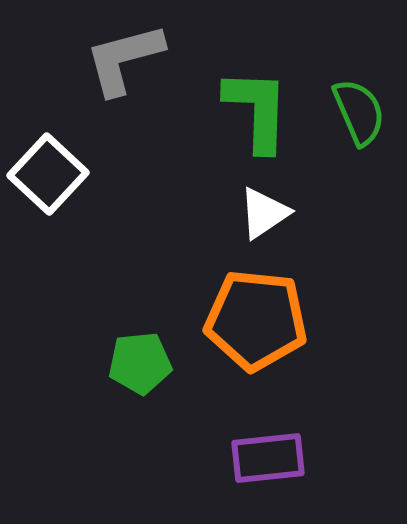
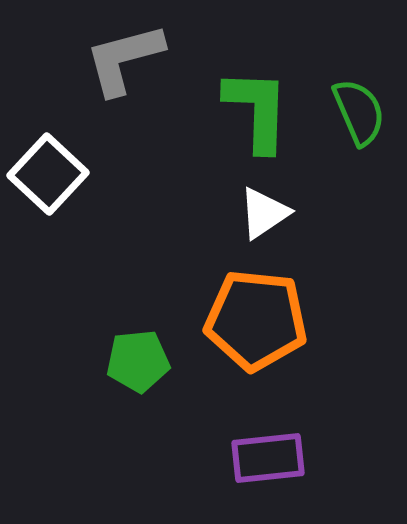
green pentagon: moved 2 px left, 2 px up
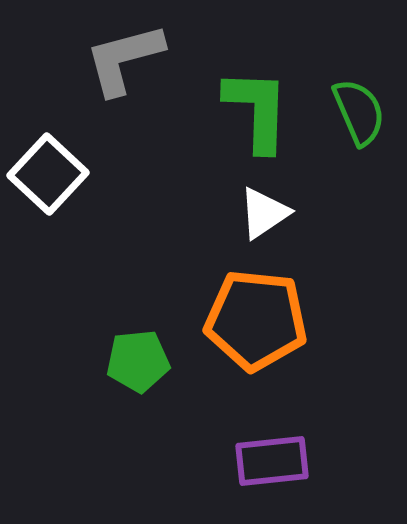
purple rectangle: moved 4 px right, 3 px down
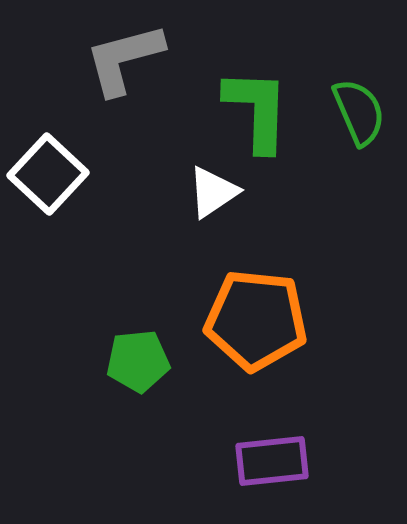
white triangle: moved 51 px left, 21 px up
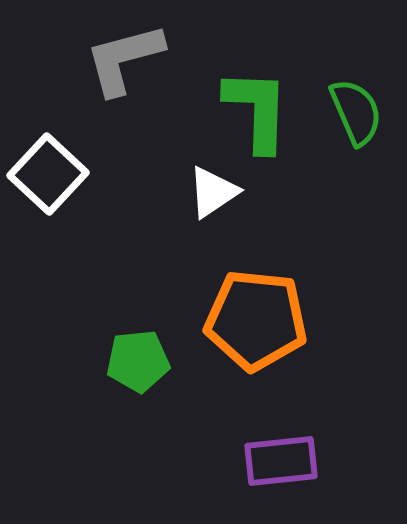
green semicircle: moved 3 px left
purple rectangle: moved 9 px right
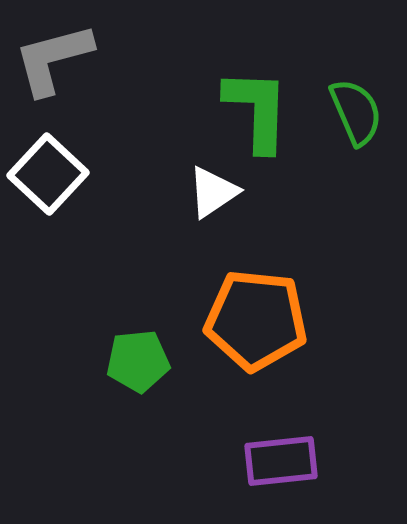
gray L-shape: moved 71 px left
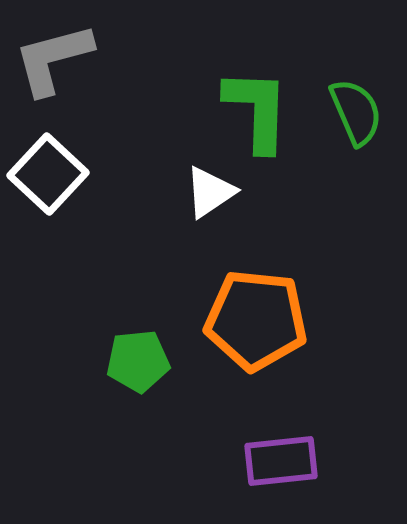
white triangle: moved 3 px left
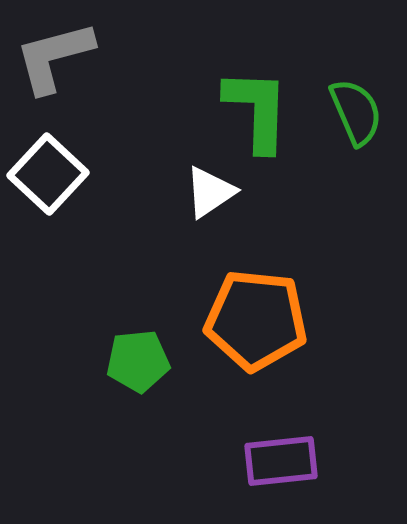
gray L-shape: moved 1 px right, 2 px up
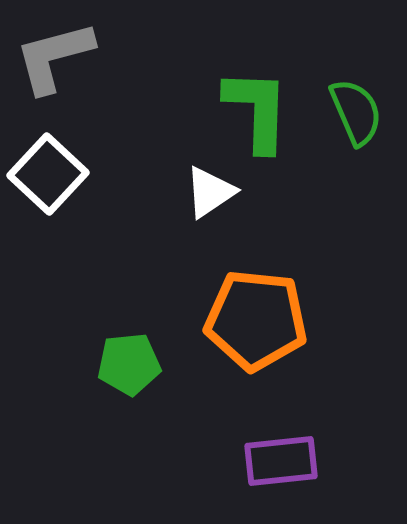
green pentagon: moved 9 px left, 3 px down
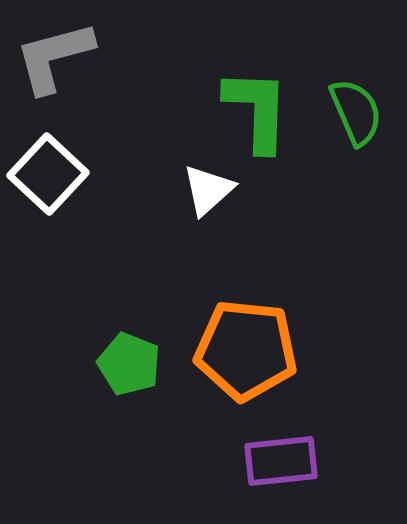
white triangle: moved 2 px left, 2 px up; rotated 8 degrees counterclockwise
orange pentagon: moved 10 px left, 30 px down
green pentagon: rotated 28 degrees clockwise
